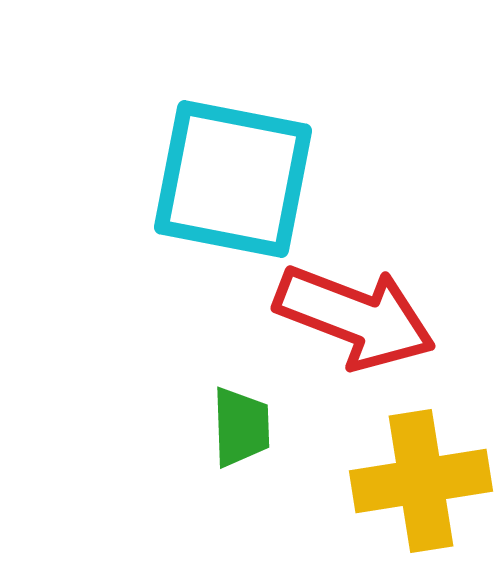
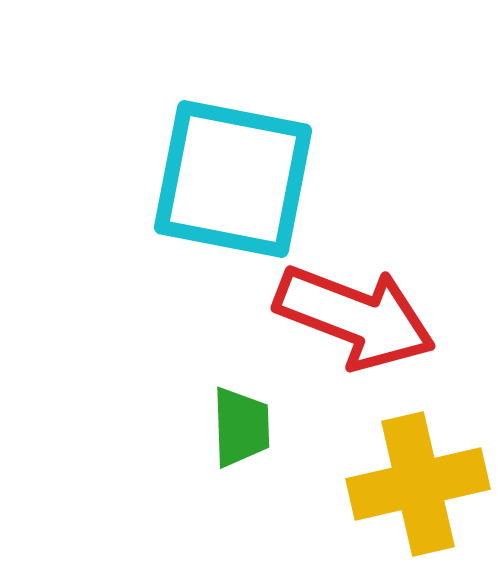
yellow cross: moved 3 px left, 3 px down; rotated 4 degrees counterclockwise
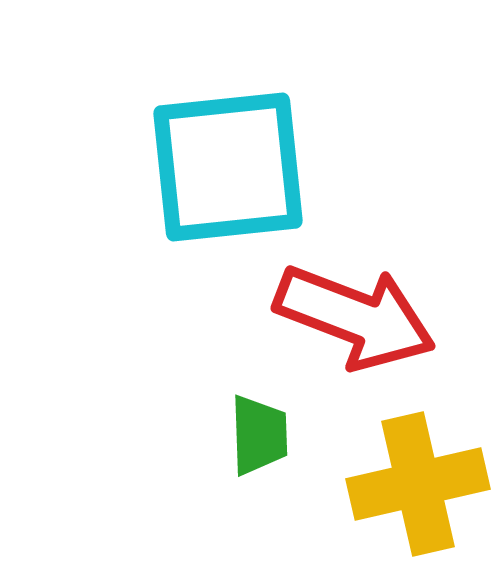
cyan square: moved 5 px left, 12 px up; rotated 17 degrees counterclockwise
green trapezoid: moved 18 px right, 8 px down
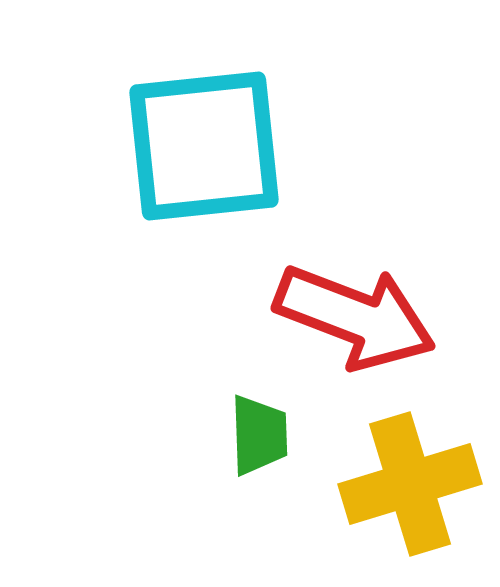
cyan square: moved 24 px left, 21 px up
yellow cross: moved 8 px left; rotated 4 degrees counterclockwise
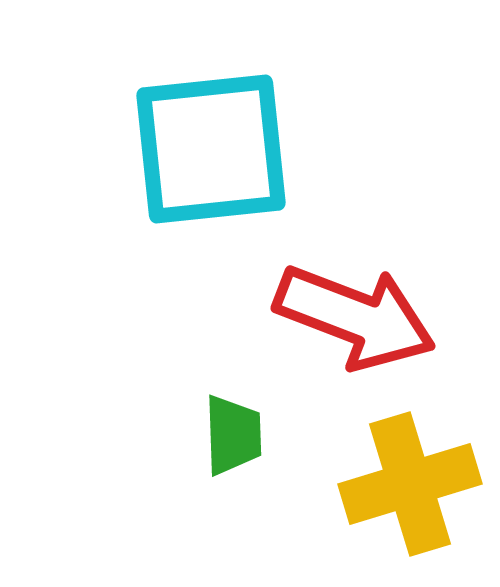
cyan square: moved 7 px right, 3 px down
green trapezoid: moved 26 px left
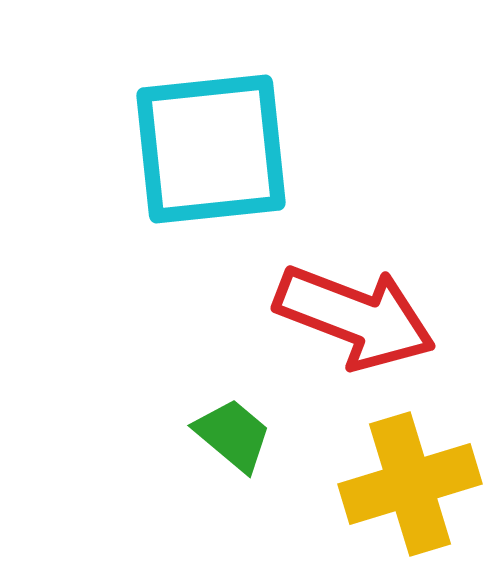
green trapezoid: rotated 48 degrees counterclockwise
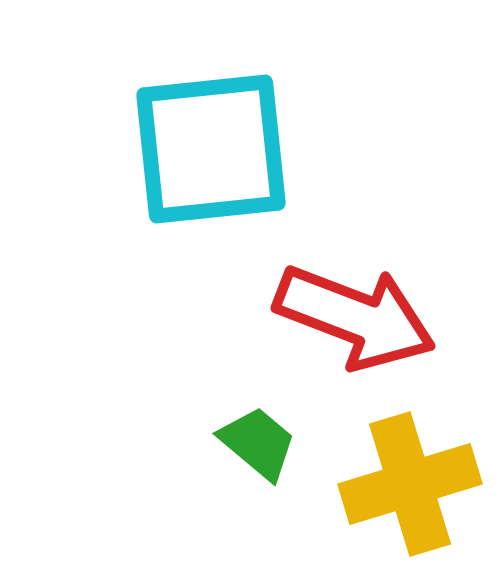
green trapezoid: moved 25 px right, 8 px down
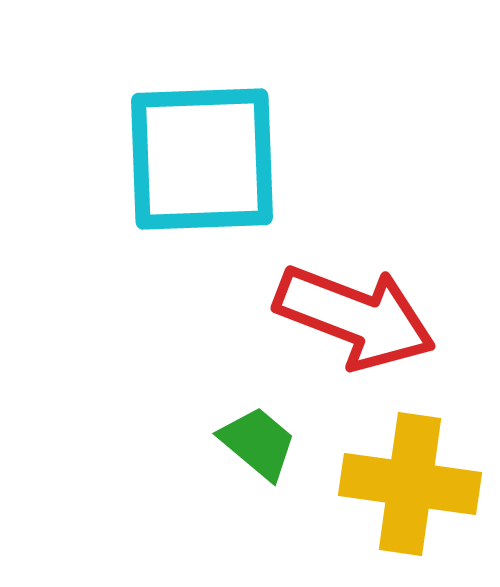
cyan square: moved 9 px left, 10 px down; rotated 4 degrees clockwise
yellow cross: rotated 25 degrees clockwise
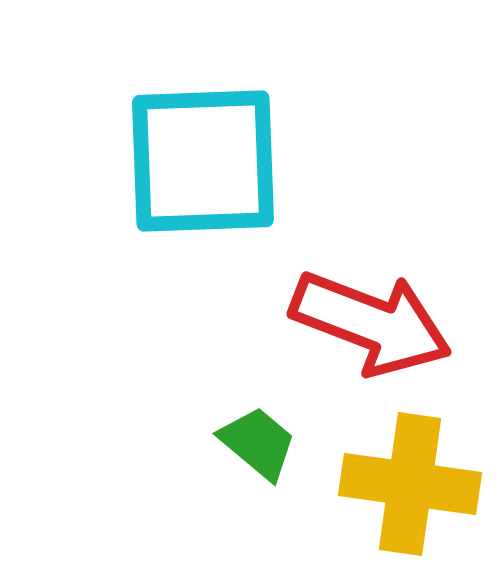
cyan square: moved 1 px right, 2 px down
red arrow: moved 16 px right, 6 px down
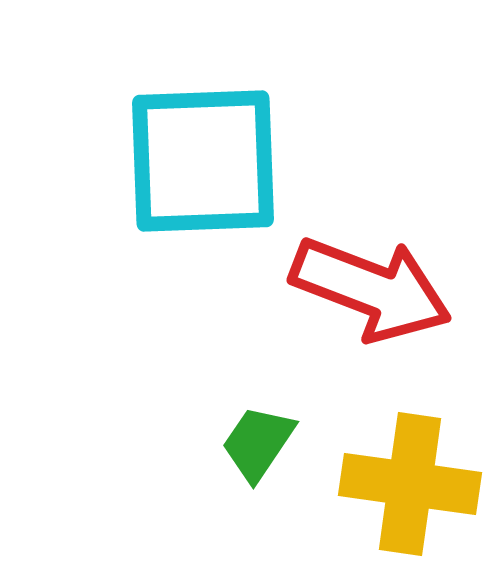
red arrow: moved 34 px up
green trapezoid: rotated 96 degrees counterclockwise
